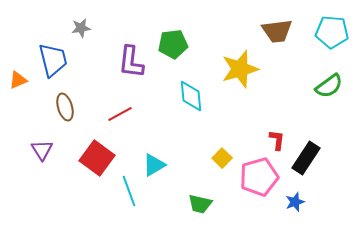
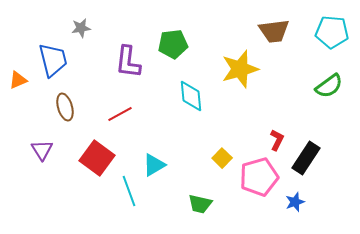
brown trapezoid: moved 3 px left
purple L-shape: moved 3 px left
red L-shape: rotated 20 degrees clockwise
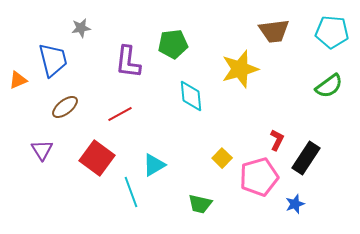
brown ellipse: rotated 68 degrees clockwise
cyan line: moved 2 px right, 1 px down
blue star: moved 2 px down
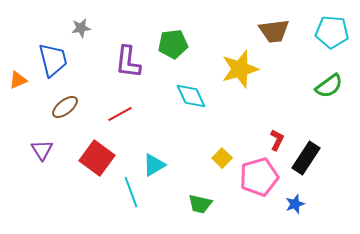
cyan diamond: rotated 20 degrees counterclockwise
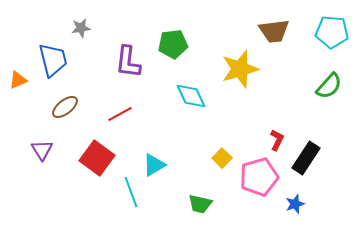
green semicircle: rotated 12 degrees counterclockwise
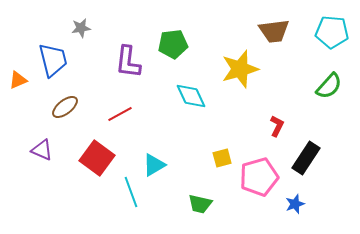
red L-shape: moved 14 px up
purple triangle: rotated 35 degrees counterclockwise
yellow square: rotated 30 degrees clockwise
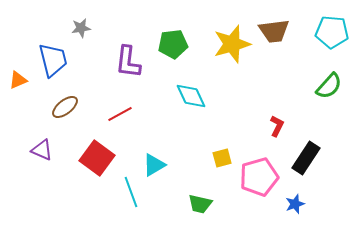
yellow star: moved 8 px left, 25 px up
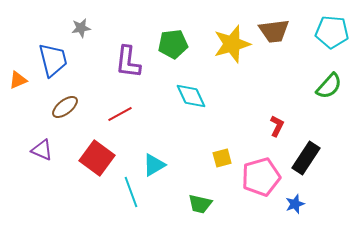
pink pentagon: moved 2 px right
